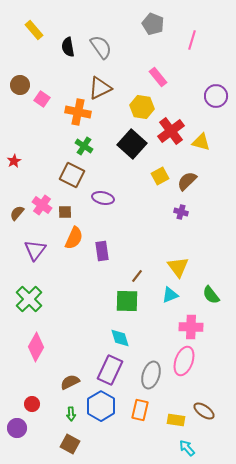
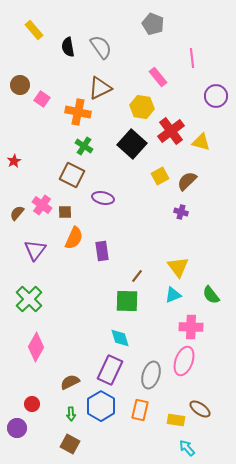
pink line at (192, 40): moved 18 px down; rotated 24 degrees counterclockwise
cyan triangle at (170, 295): moved 3 px right
brown ellipse at (204, 411): moved 4 px left, 2 px up
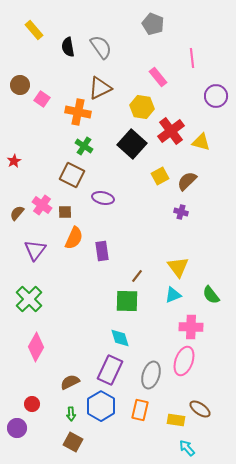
brown square at (70, 444): moved 3 px right, 2 px up
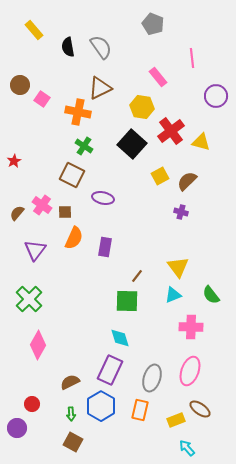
purple rectangle at (102, 251): moved 3 px right, 4 px up; rotated 18 degrees clockwise
pink diamond at (36, 347): moved 2 px right, 2 px up
pink ellipse at (184, 361): moved 6 px right, 10 px down
gray ellipse at (151, 375): moved 1 px right, 3 px down
yellow rectangle at (176, 420): rotated 30 degrees counterclockwise
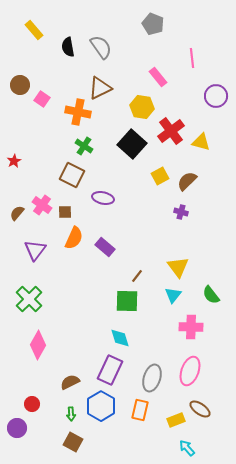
purple rectangle at (105, 247): rotated 60 degrees counterclockwise
cyan triangle at (173, 295): rotated 30 degrees counterclockwise
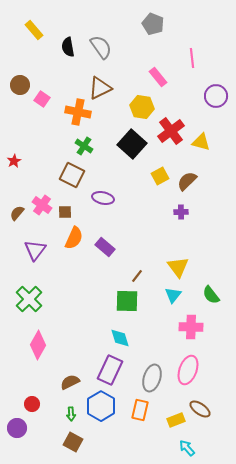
purple cross at (181, 212): rotated 16 degrees counterclockwise
pink ellipse at (190, 371): moved 2 px left, 1 px up
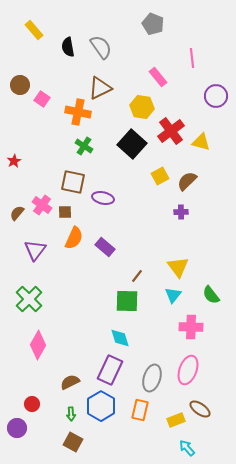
brown square at (72, 175): moved 1 px right, 7 px down; rotated 15 degrees counterclockwise
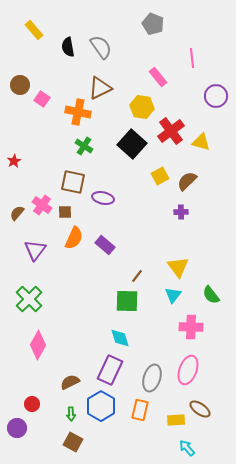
purple rectangle at (105, 247): moved 2 px up
yellow rectangle at (176, 420): rotated 18 degrees clockwise
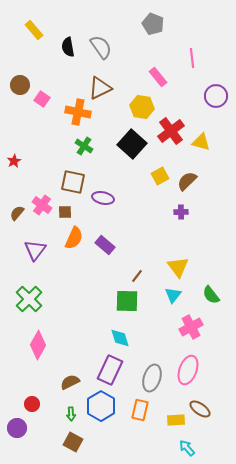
pink cross at (191, 327): rotated 30 degrees counterclockwise
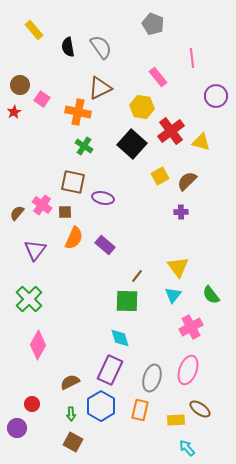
red star at (14, 161): moved 49 px up
